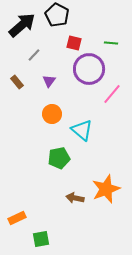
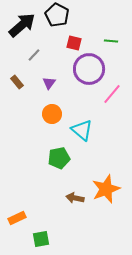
green line: moved 2 px up
purple triangle: moved 2 px down
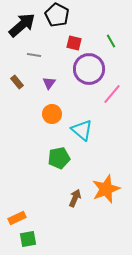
green line: rotated 56 degrees clockwise
gray line: rotated 56 degrees clockwise
brown arrow: rotated 102 degrees clockwise
green square: moved 13 px left
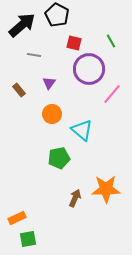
brown rectangle: moved 2 px right, 8 px down
orange star: rotated 20 degrees clockwise
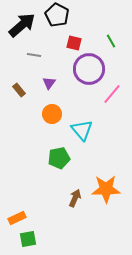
cyan triangle: rotated 10 degrees clockwise
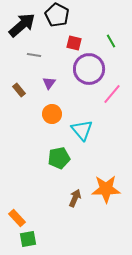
orange rectangle: rotated 72 degrees clockwise
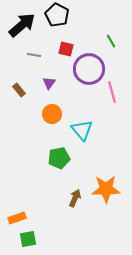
red square: moved 8 px left, 6 px down
pink line: moved 2 px up; rotated 55 degrees counterclockwise
orange rectangle: rotated 66 degrees counterclockwise
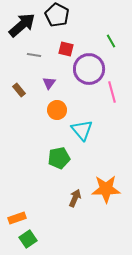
orange circle: moved 5 px right, 4 px up
green square: rotated 24 degrees counterclockwise
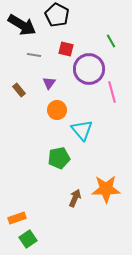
black arrow: rotated 72 degrees clockwise
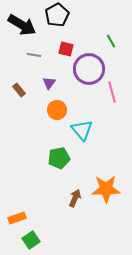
black pentagon: rotated 15 degrees clockwise
green square: moved 3 px right, 1 px down
